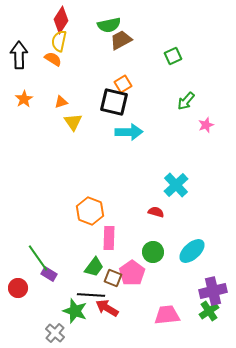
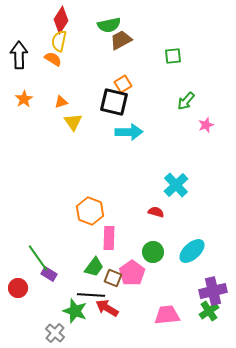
green square: rotated 18 degrees clockwise
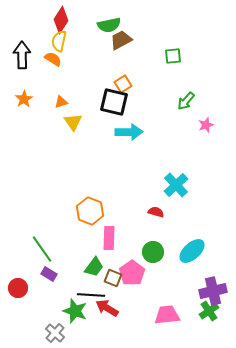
black arrow: moved 3 px right
green line: moved 4 px right, 9 px up
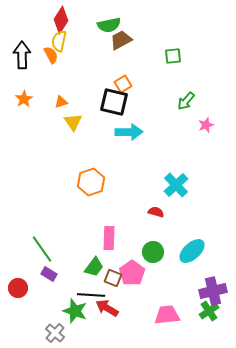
orange semicircle: moved 2 px left, 4 px up; rotated 30 degrees clockwise
orange hexagon: moved 1 px right, 29 px up; rotated 20 degrees clockwise
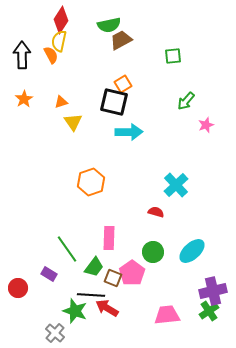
green line: moved 25 px right
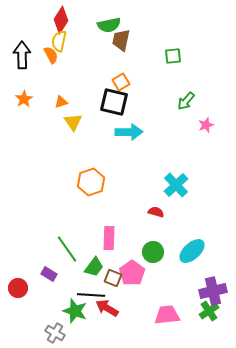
brown trapezoid: rotated 50 degrees counterclockwise
orange square: moved 2 px left, 2 px up
gray cross: rotated 12 degrees counterclockwise
